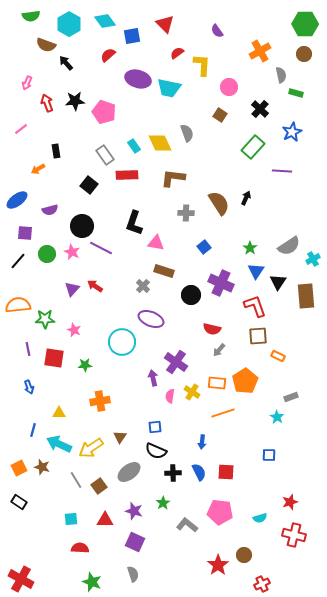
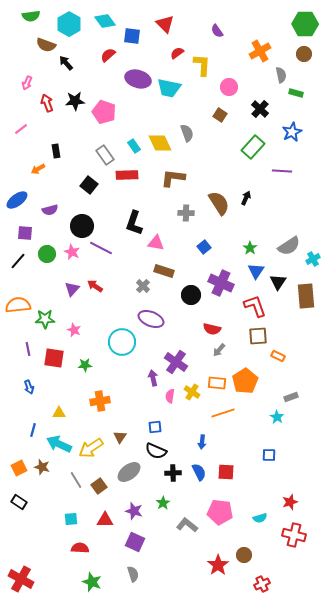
blue square at (132, 36): rotated 18 degrees clockwise
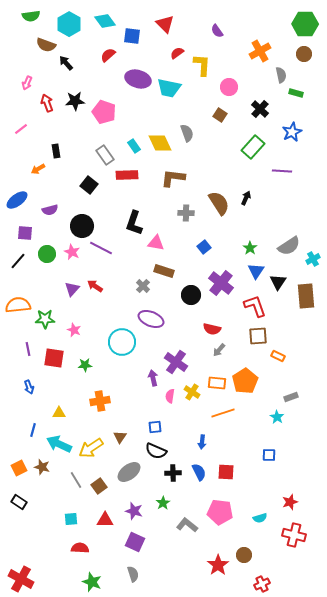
purple cross at (221, 283): rotated 15 degrees clockwise
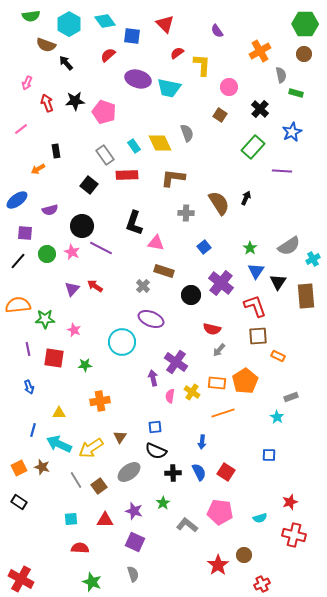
red square at (226, 472): rotated 30 degrees clockwise
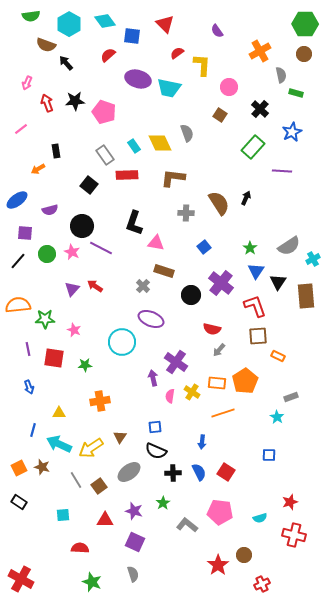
cyan square at (71, 519): moved 8 px left, 4 px up
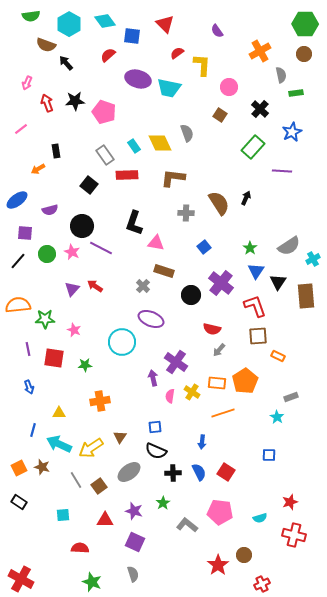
green rectangle at (296, 93): rotated 24 degrees counterclockwise
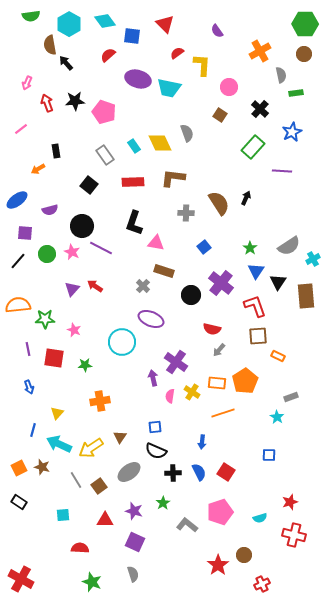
brown semicircle at (46, 45): moved 4 px right; rotated 60 degrees clockwise
red rectangle at (127, 175): moved 6 px right, 7 px down
yellow triangle at (59, 413): moved 2 px left; rotated 48 degrees counterclockwise
pink pentagon at (220, 512): rotated 25 degrees counterclockwise
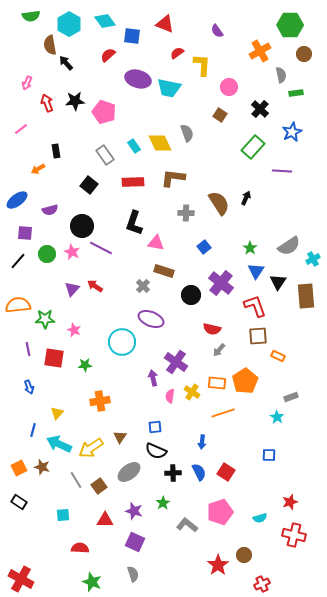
red triangle at (165, 24): rotated 24 degrees counterclockwise
green hexagon at (305, 24): moved 15 px left, 1 px down
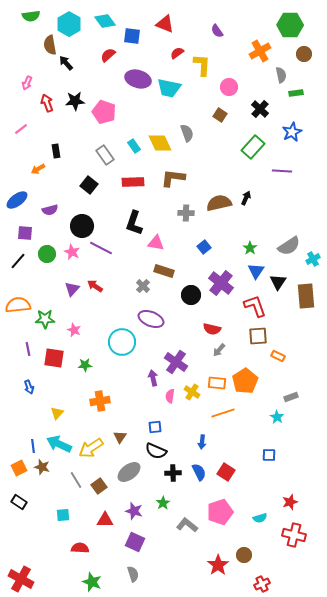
brown semicircle at (219, 203): rotated 70 degrees counterclockwise
blue line at (33, 430): moved 16 px down; rotated 24 degrees counterclockwise
